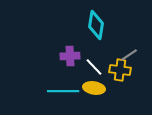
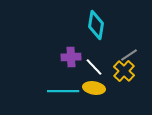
purple cross: moved 1 px right, 1 px down
yellow cross: moved 4 px right, 1 px down; rotated 35 degrees clockwise
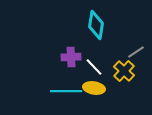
gray line: moved 7 px right, 3 px up
cyan line: moved 3 px right
